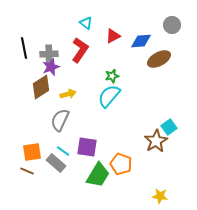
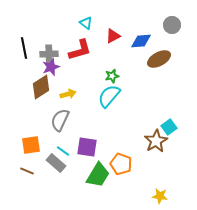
red L-shape: rotated 40 degrees clockwise
orange square: moved 1 px left, 7 px up
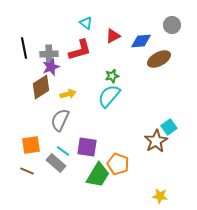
orange pentagon: moved 3 px left
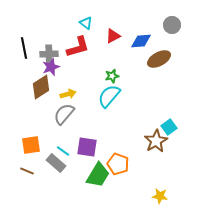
red L-shape: moved 2 px left, 3 px up
gray semicircle: moved 4 px right, 6 px up; rotated 15 degrees clockwise
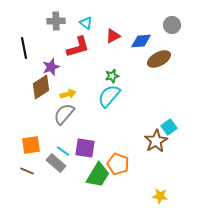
gray cross: moved 7 px right, 33 px up
purple square: moved 2 px left, 1 px down
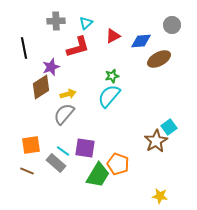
cyan triangle: rotated 40 degrees clockwise
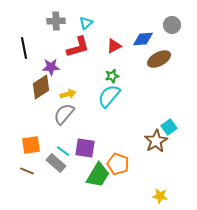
red triangle: moved 1 px right, 10 px down
blue diamond: moved 2 px right, 2 px up
purple star: rotated 18 degrees clockwise
